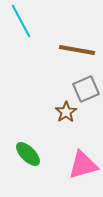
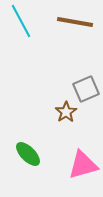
brown line: moved 2 px left, 28 px up
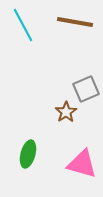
cyan line: moved 2 px right, 4 px down
green ellipse: rotated 60 degrees clockwise
pink triangle: moved 1 px left, 1 px up; rotated 32 degrees clockwise
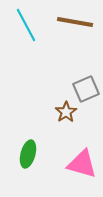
cyan line: moved 3 px right
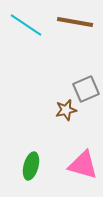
cyan line: rotated 28 degrees counterclockwise
brown star: moved 2 px up; rotated 20 degrees clockwise
green ellipse: moved 3 px right, 12 px down
pink triangle: moved 1 px right, 1 px down
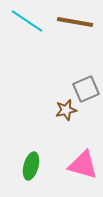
cyan line: moved 1 px right, 4 px up
